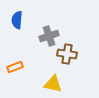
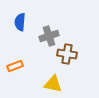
blue semicircle: moved 3 px right, 2 px down
orange rectangle: moved 1 px up
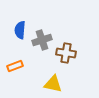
blue semicircle: moved 8 px down
gray cross: moved 7 px left, 4 px down
brown cross: moved 1 px left, 1 px up
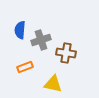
gray cross: moved 1 px left
orange rectangle: moved 10 px right, 1 px down
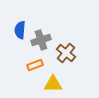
brown cross: rotated 30 degrees clockwise
orange rectangle: moved 10 px right, 2 px up
yellow triangle: rotated 12 degrees counterclockwise
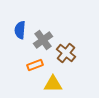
gray cross: moved 2 px right; rotated 18 degrees counterclockwise
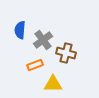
brown cross: rotated 24 degrees counterclockwise
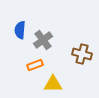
brown cross: moved 16 px right, 1 px down
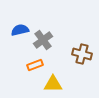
blue semicircle: rotated 72 degrees clockwise
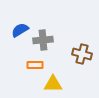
blue semicircle: rotated 18 degrees counterclockwise
gray cross: rotated 30 degrees clockwise
orange rectangle: rotated 21 degrees clockwise
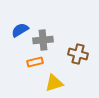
brown cross: moved 4 px left
orange rectangle: moved 3 px up; rotated 14 degrees counterclockwise
yellow triangle: moved 1 px right, 1 px up; rotated 18 degrees counterclockwise
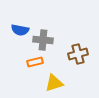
blue semicircle: rotated 138 degrees counterclockwise
gray cross: rotated 12 degrees clockwise
brown cross: rotated 30 degrees counterclockwise
